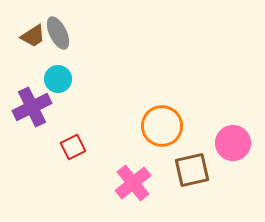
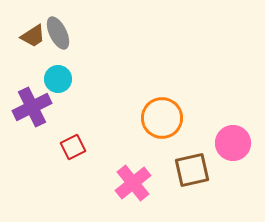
orange circle: moved 8 px up
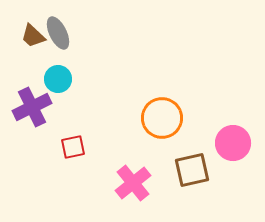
brown trapezoid: rotated 76 degrees clockwise
red square: rotated 15 degrees clockwise
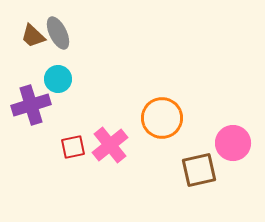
purple cross: moved 1 px left, 2 px up; rotated 9 degrees clockwise
brown square: moved 7 px right
pink cross: moved 23 px left, 38 px up
